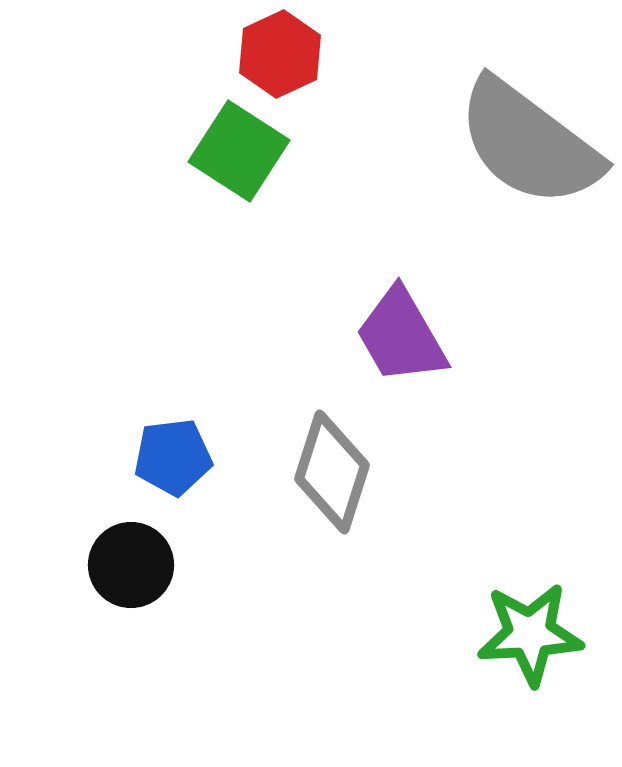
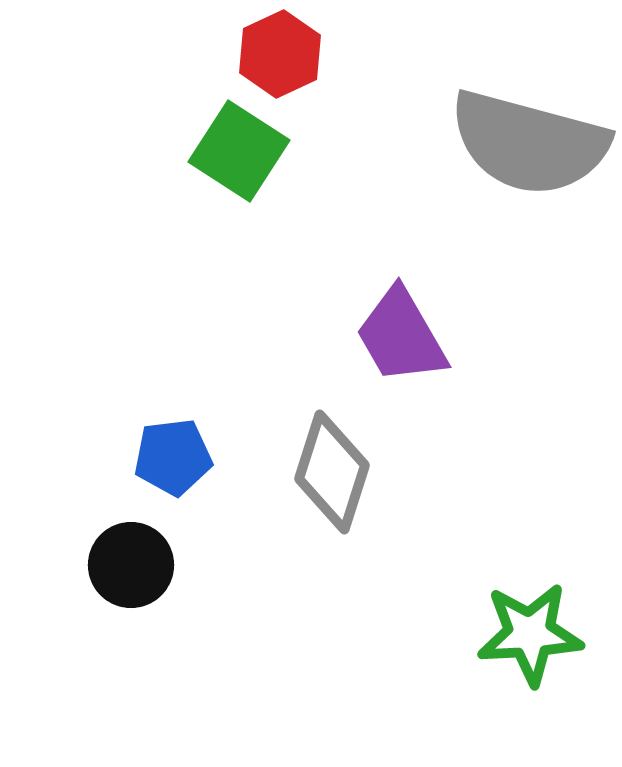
gray semicircle: rotated 22 degrees counterclockwise
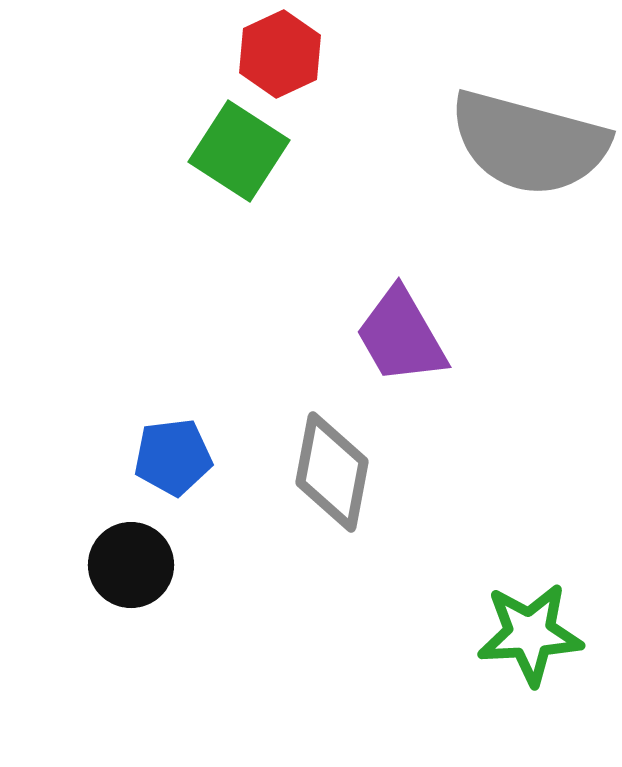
gray diamond: rotated 7 degrees counterclockwise
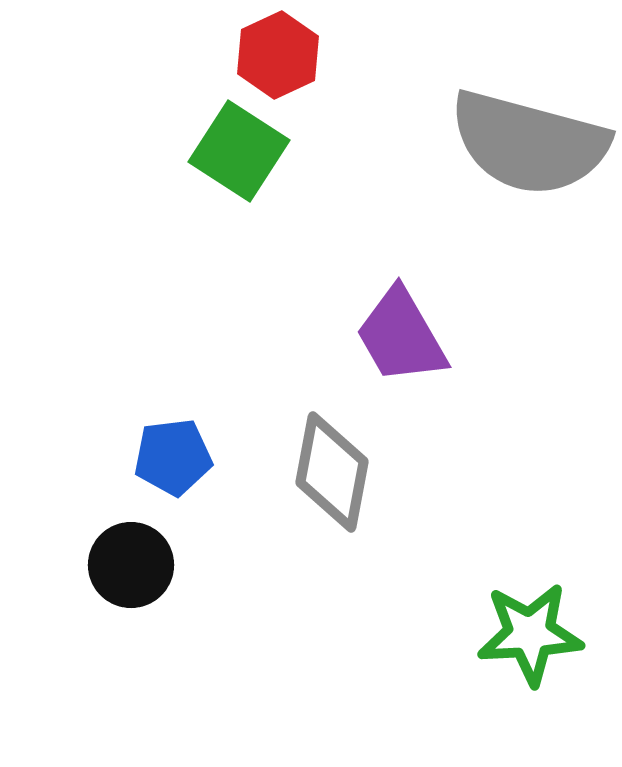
red hexagon: moved 2 px left, 1 px down
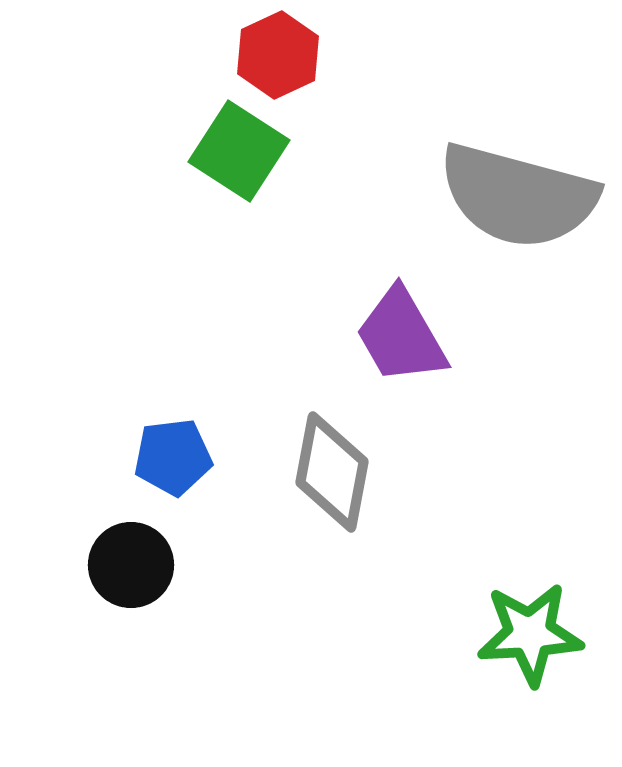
gray semicircle: moved 11 px left, 53 px down
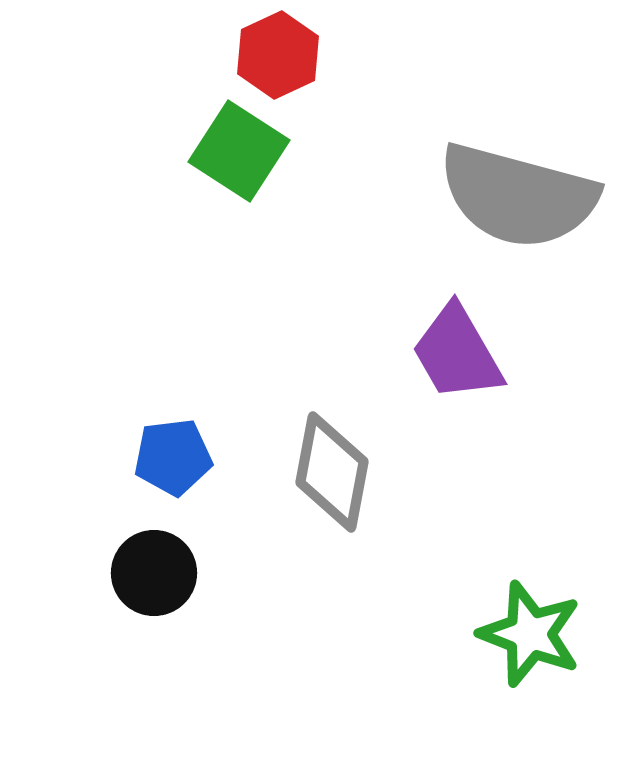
purple trapezoid: moved 56 px right, 17 px down
black circle: moved 23 px right, 8 px down
green star: rotated 24 degrees clockwise
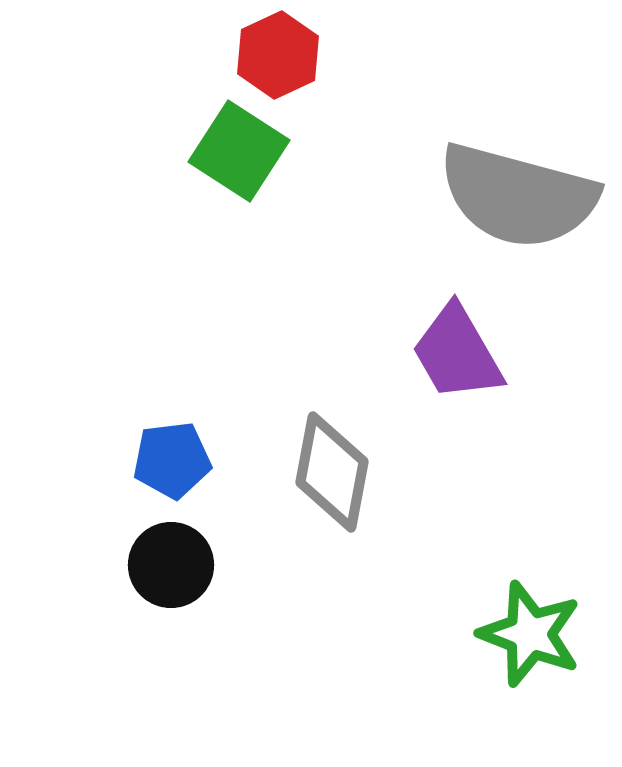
blue pentagon: moved 1 px left, 3 px down
black circle: moved 17 px right, 8 px up
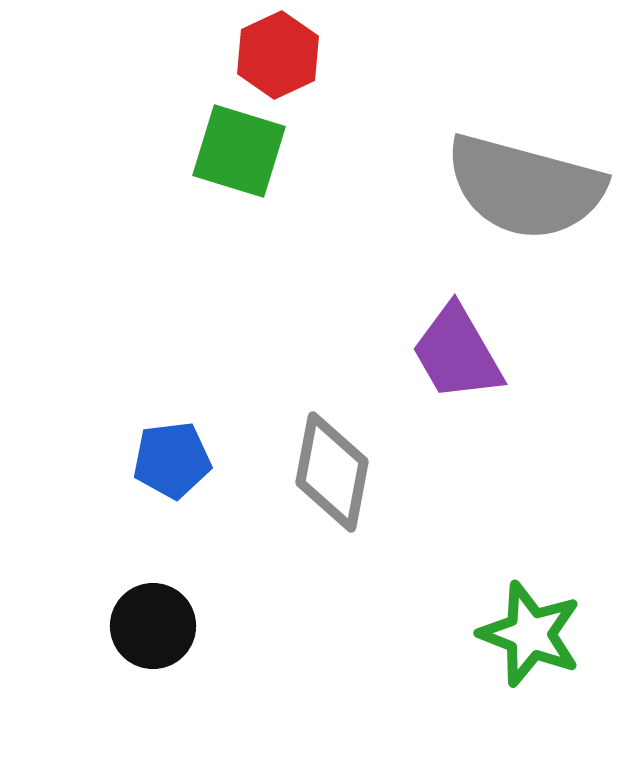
green square: rotated 16 degrees counterclockwise
gray semicircle: moved 7 px right, 9 px up
black circle: moved 18 px left, 61 px down
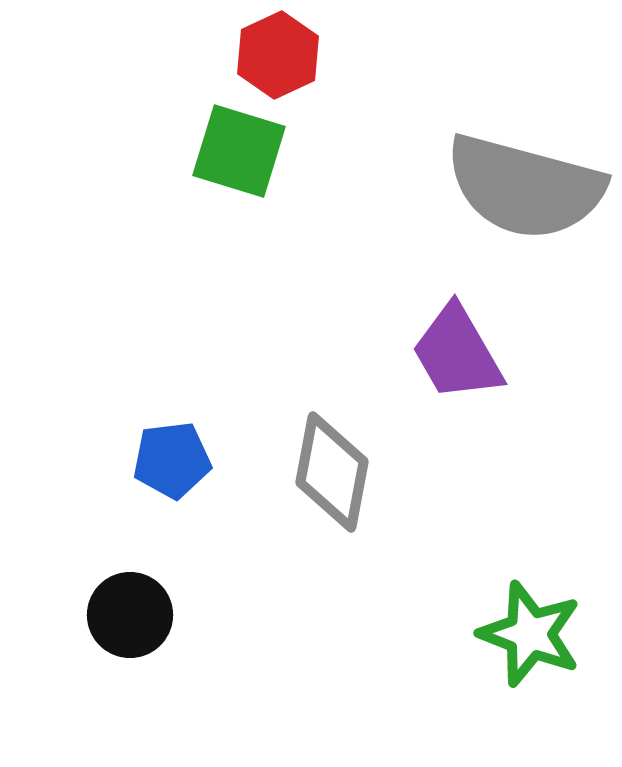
black circle: moved 23 px left, 11 px up
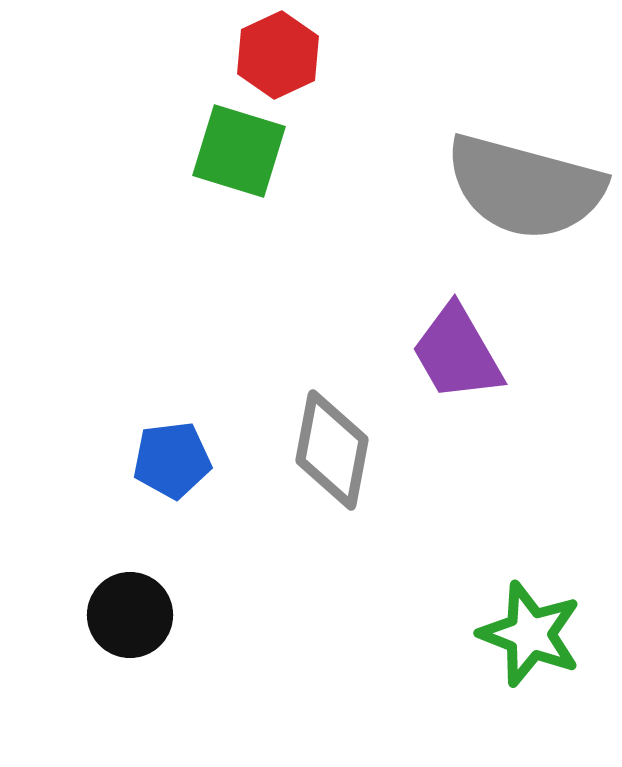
gray diamond: moved 22 px up
